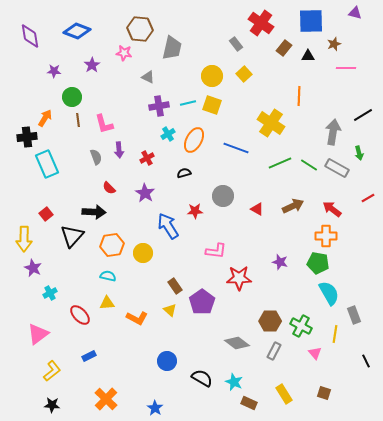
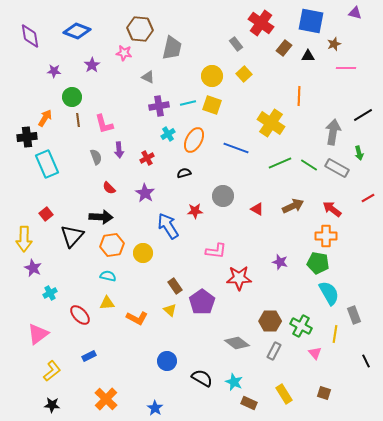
blue square at (311, 21): rotated 12 degrees clockwise
black arrow at (94, 212): moved 7 px right, 5 px down
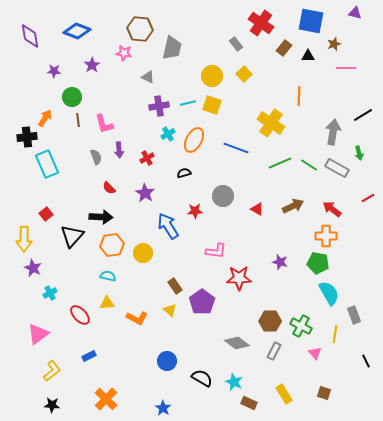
blue star at (155, 408): moved 8 px right
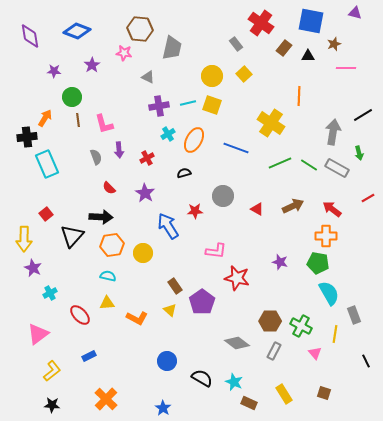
red star at (239, 278): moved 2 px left; rotated 15 degrees clockwise
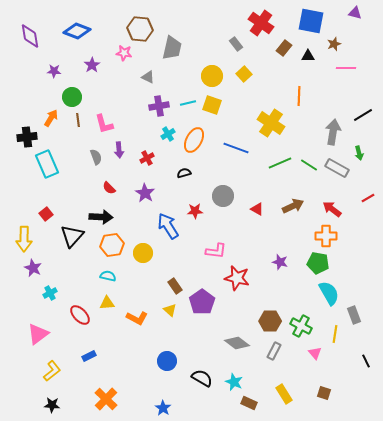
orange arrow at (45, 118): moved 6 px right
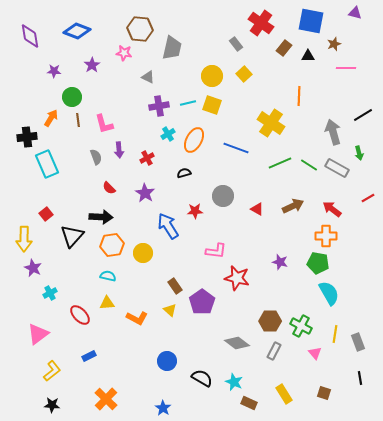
gray arrow at (333, 132): rotated 25 degrees counterclockwise
gray rectangle at (354, 315): moved 4 px right, 27 px down
black line at (366, 361): moved 6 px left, 17 px down; rotated 16 degrees clockwise
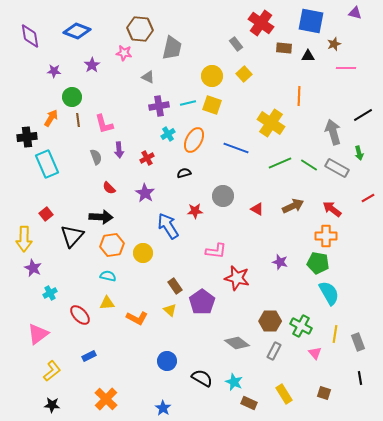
brown rectangle at (284, 48): rotated 56 degrees clockwise
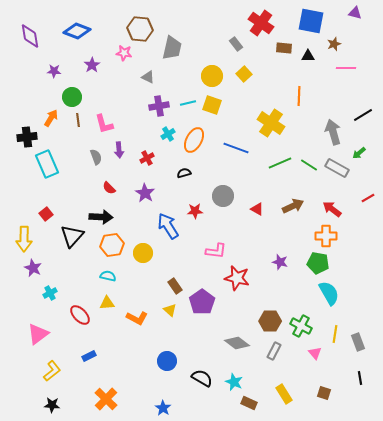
green arrow at (359, 153): rotated 64 degrees clockwise
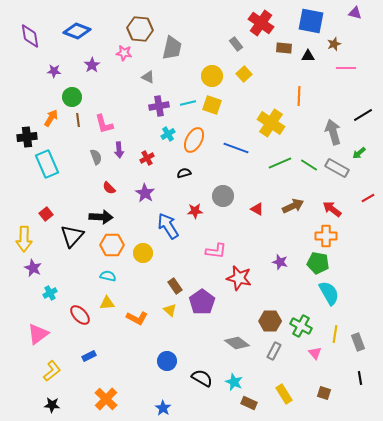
orange hexagon at (112, 245): rotated 10 degrees clockwise
red star at (237, 278): moved 2 px right
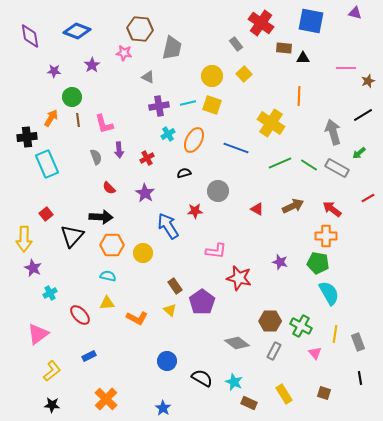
brown star at (334, 44): moved 34 px right, 37 px down
black triangle at (308, 56): moved 5 px left, 2 px down
gray circle at (223, 196): moved 5 px left, 5 px up
